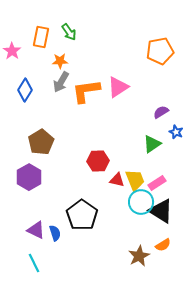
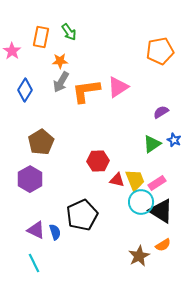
blue star: moved 2 px left, 8 px down
purple hexagon: moved 1 px right, 2 px down
black pentagon: rotated 12 degrees clockwise
blue semicircle: moved 1 px up
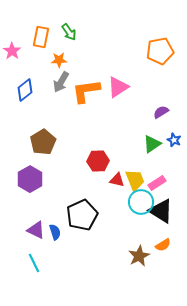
orange star: moved 1 px left, 1 px up
blue diamond: rotated 20 degrees clockwise
brown pentagon: moved 2 px right
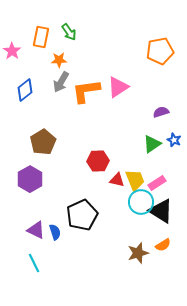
purple semicircle: rotated 14 degrees clockwise
brown star: moved 1 px left, 3 px up; rotated 10 degrees clockwise
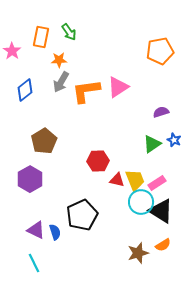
brown pentagon: moved 1 px right, 1 px up
